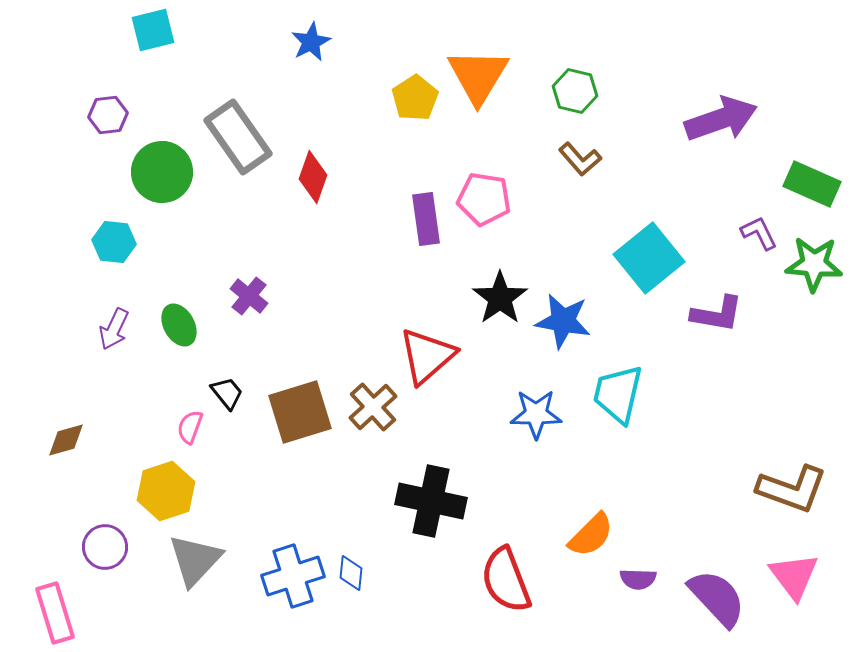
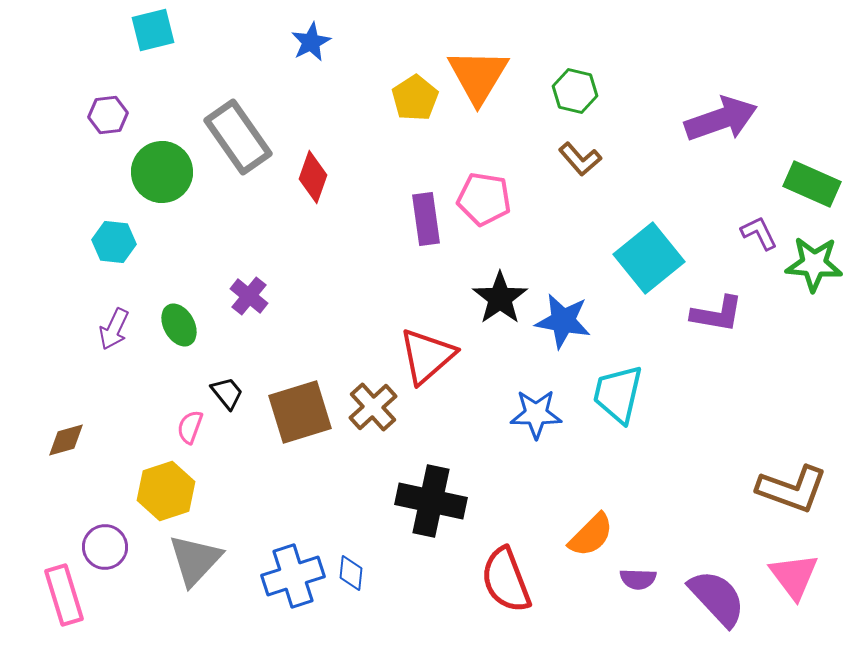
pink rectangle at (55, 613): moved 9 px right, 18 px up
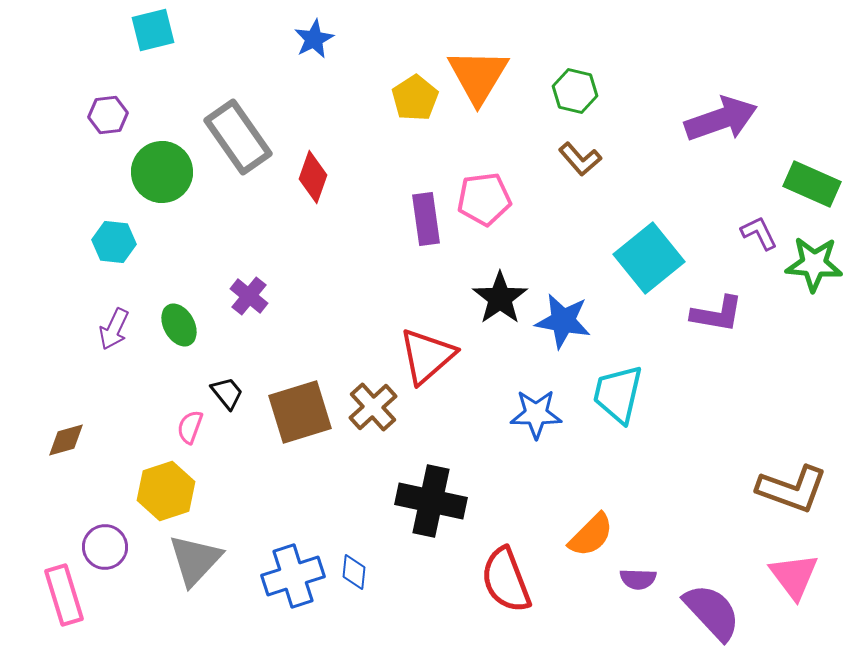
blue star at (311, 42): moved 3 px right, 3 px up
pink pentagon at (484, 199): rotated 16 degrees counterclockwise
blue diamond at (351, 573): moved 3 px right, 1 px up
purple semicircle at (717, 598): moved 5 px left, 14 px down
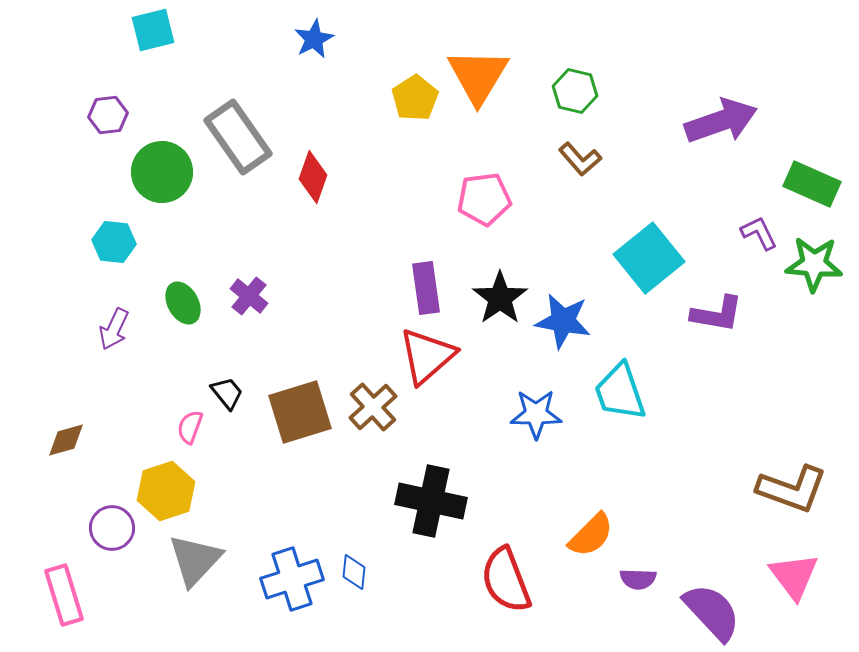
purple arrow at (721, 119): moved 2 px down
purple rectangle at (426, 219): moved 69 px down
green ellipse at (179, 325): moved 4 px right, 22 px up
cyan trapezoid at (618, 394): moved 2 px right, 2 px up; rotated 32 degrees counterclockwise
purple circle at (105, 547): moved 7 px right, 19 px up
blue cross at (293, 576): moved 1 px left, 3 px down
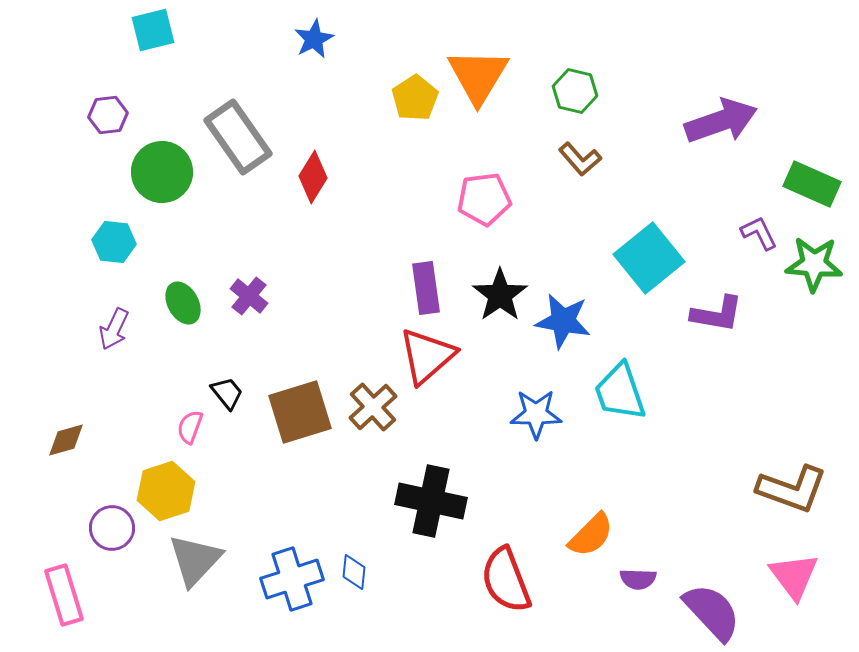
red diamond at (313, 177): rotated 12 degrees clockwise
black star at (500, 298): moved 3 px up
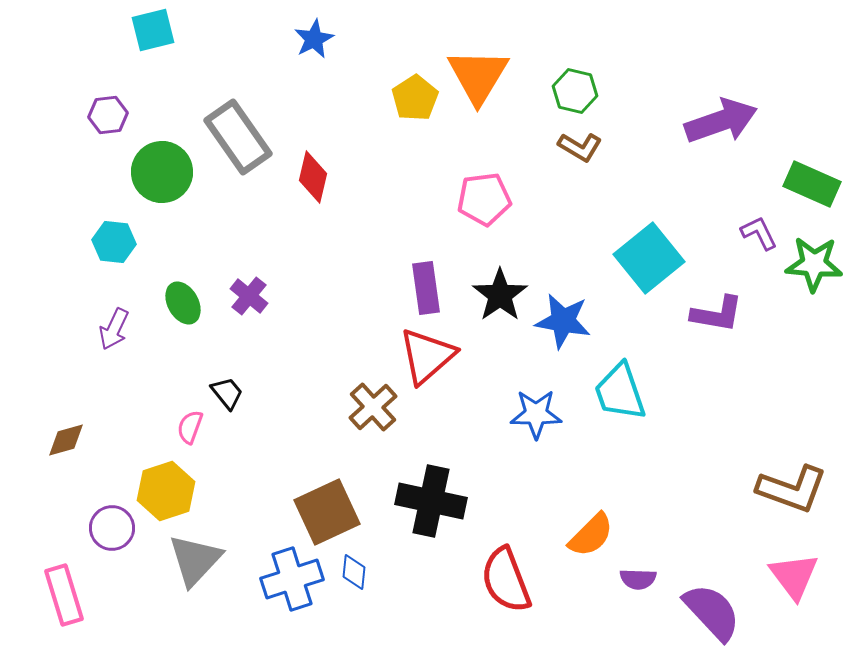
brown L-shape at (580, 159): moved 12 px up; rotated 18 degrees counterclockwise
red diamond at (313, 177): rotated 18 degrees counterclockwise
brown square at (300, 412): moved 27 px right, 100 px down; rotated 8 degrees counterclockwise
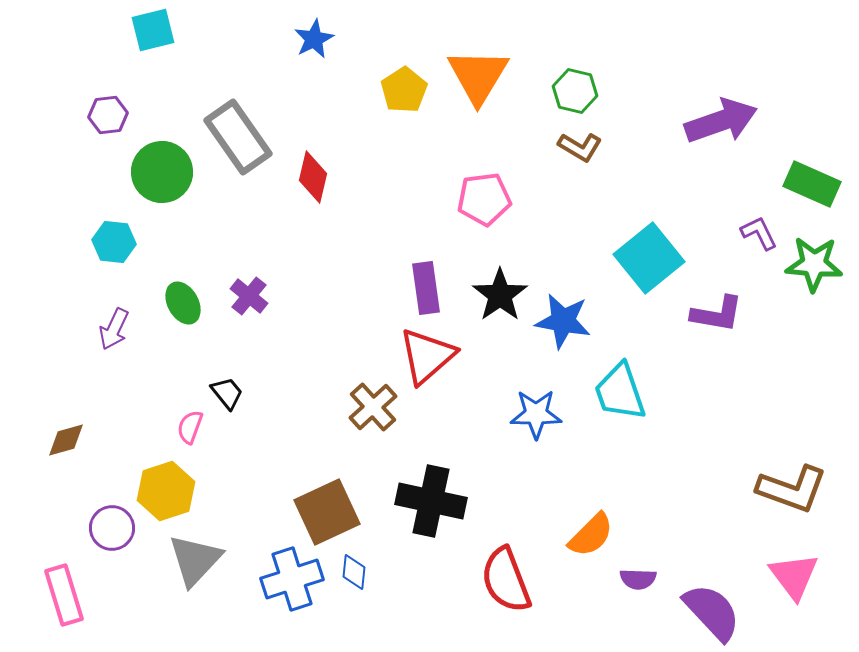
yellow pentagon at (415, 98): moved 11 px left, 8 px up
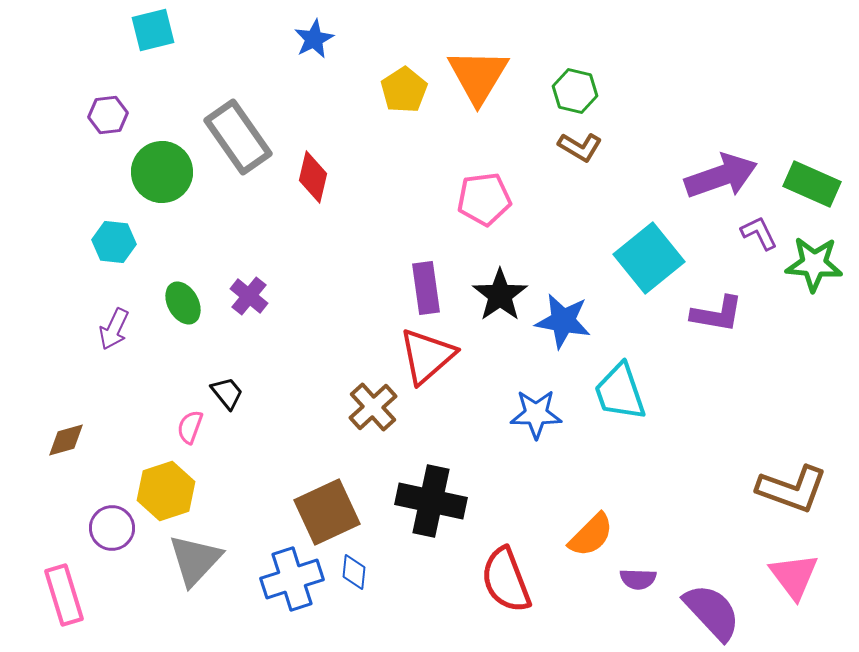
purple arrow at (721, 121): moved 55 px down
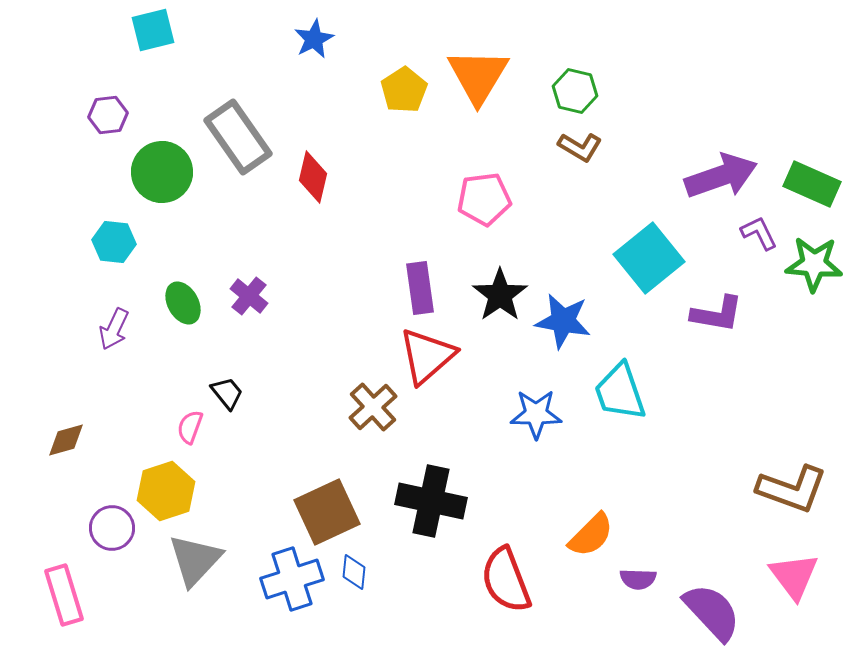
purple rectangle at (426, 288): moved 6 px left
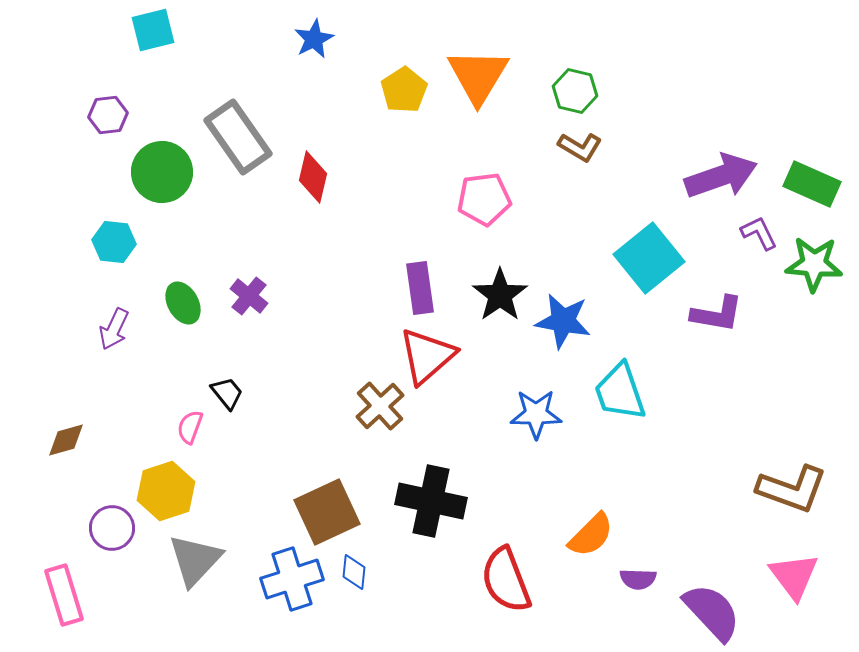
brown cross at (373, 407): moved 7 px right, 1 px up
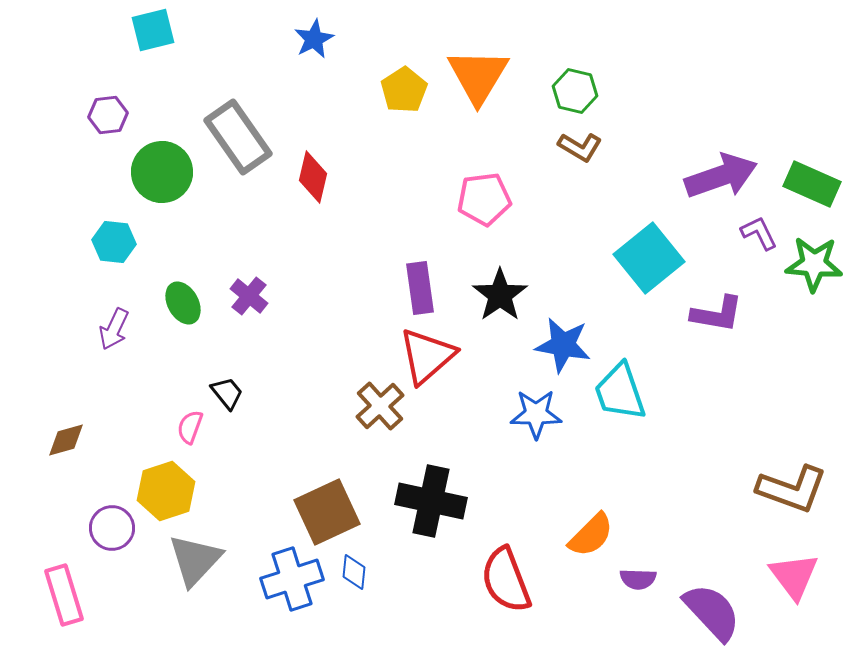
blue star at (563, 321): moved 24 px down
